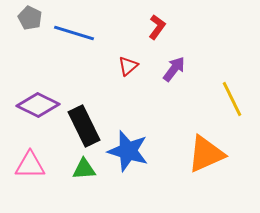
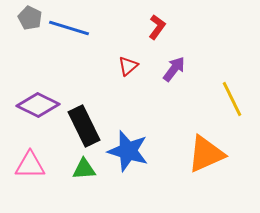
blue line: moved 5 px left, 5 px up
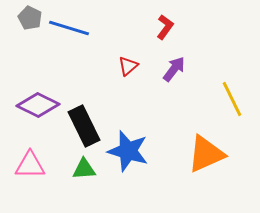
red L-shape: moved 8 px right
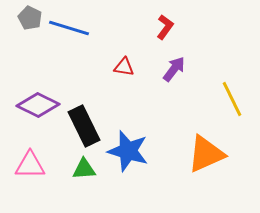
red triangle: moved 4 px left, 1 px down; rotated 50 degrees clockwise
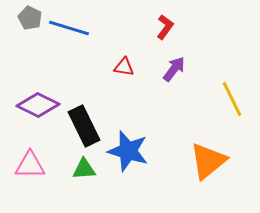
orange triangle: moved 2 px right, 7 px down; rotated 15 degrees counterclockwise
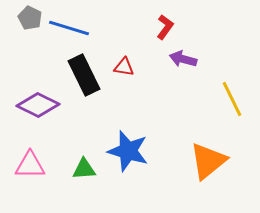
purple arrow: moved 9 px right, 10 px up; rotated 112 degrees counterclockwise
black rectangle: moved 51 px up
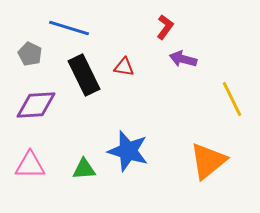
gray pentagon: moved 36 px down
purple diamond: moved 2 px left; rotated 30 degrees counterclockwise
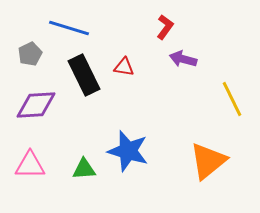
gray pentagon: rotated 20 degrees clockwise
